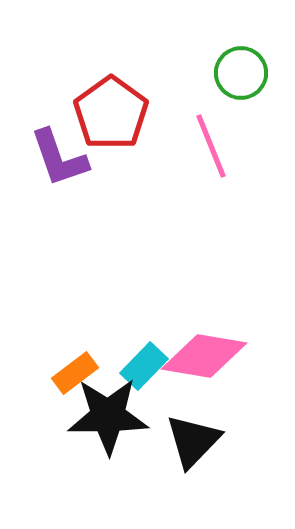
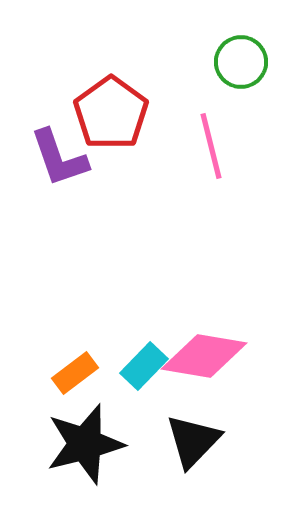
green circle: moved 11 px up
pink line: rotated 8 degrees clockwise
black star: moved 23 px left, 28 px down; rotated 14 degrees counterclockwise
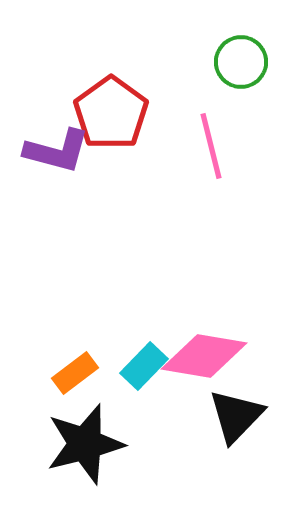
purple L-shape: moved 2 px left, 7 px up; rotated 56 degrees counterclockwise
black triangle: moved 43 px right, 25 px up
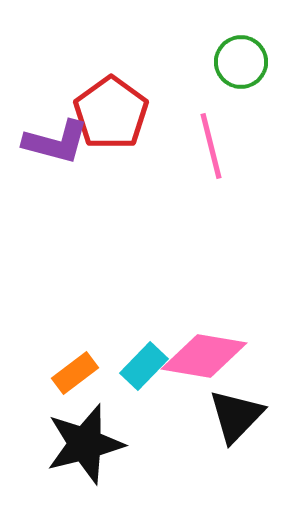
purple L-shape: moved 1 px left, 9 px up
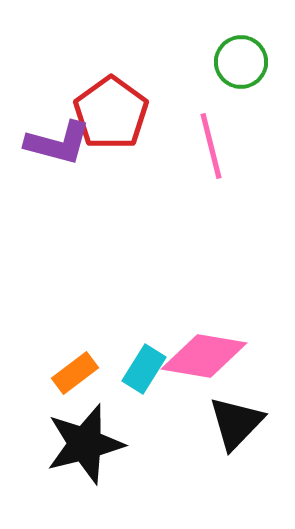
purple L-shape: moved 2 px right, 1 px down
cyan rectangle: moved 3 px down; rotated 12 degrees counterclockwise
black triangle: moved 7 px down
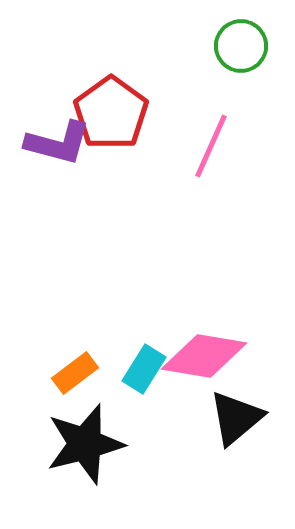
green circle: moved 16 px up
pink line: rotated 38 degrees clockwise
black triangle: moved 5 px up; rotated 6 degrees clockwise
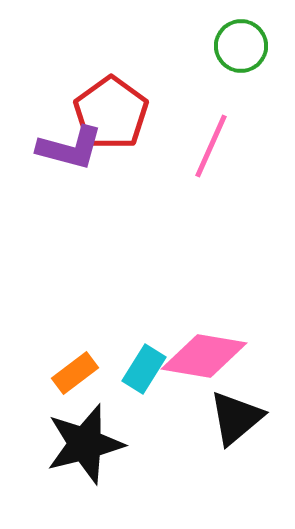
purple L-shape: moved 12 px right, 5 px down
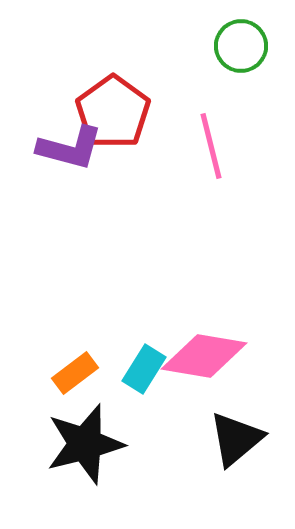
red pentagon: moved 2 px right, 1 px up
pink line: rotated 38 degrees counterclockwise
black triangle: moved 21 px down
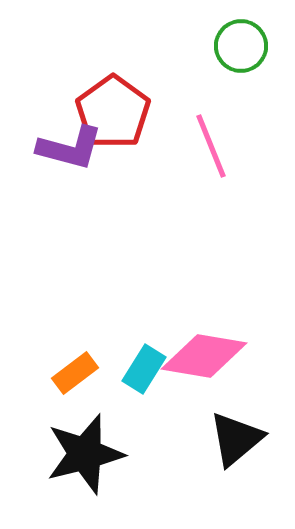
pink line: rotated 8 degrees counterclockwise
black star: moved 10 px down
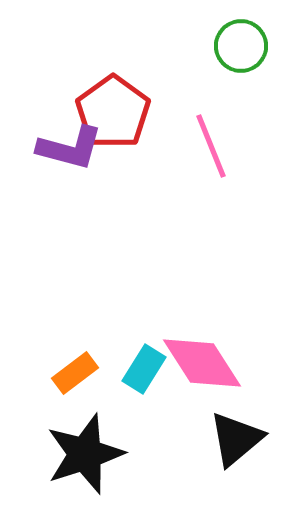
pink diamond: moved 2 px left, 7 px down; rotated 48 degrees clockwise
black star: rotated 4 degrees counterclockwise
